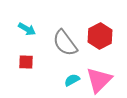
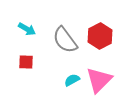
gray semicircle: moved 3 px up
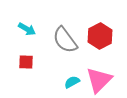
cyan semicircle: moved 2 px down
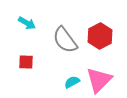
cyan arrow: moved 6 px up
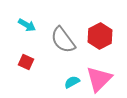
cyan arrow: moved 2 px down
gray semicircle: moved 2 px left
red square: rotated 21 degrees clockwise
pink triangle: moved 1 px up
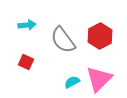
cyan arrow: rotated 36 degrees counterclockwise
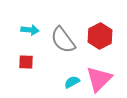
cyan arrow: moved 3 px right, 5 px down; rotated 12 degrees clockwise
red square: rotated 21 degrees counterclockwise
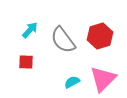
cyan arrow: rotated 54 degrees counterclockwise
red hexagon: rotated 10 degrees clockwise
pink triangle: moved 4 px right
